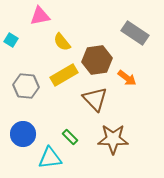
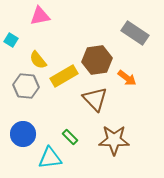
yellow semicircle: moved 24 px left, 18 px down
yellow rectangle: moved 1 px down
brown star: moved 1 px right, 1 px down
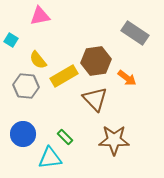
brown hexagon: moved 1 px left, 1 px down
green rectangle: moved 5 px left
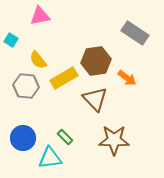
yellow rectangle: moved 2 px down
blue circle: moved 4 px down
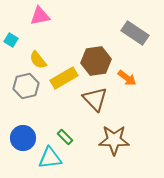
gray hexagon: rotated 20 degrees counterclockwise
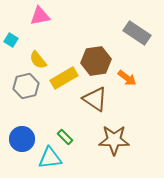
gray rectangle: moved 2 px right
brown triangle: rotated 12 degrees counterclockwise
blue circle: moved 1 px left, 1 px down
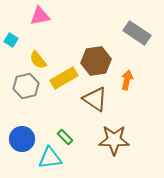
orange arrow: moved 2 px down; rotated 114 degrees counterclockwise
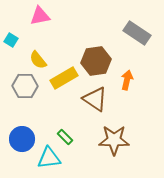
gray hexagon: moved 1 px left; rotated 15 degrees clockwise
cyan triangle: moved 1 px left
